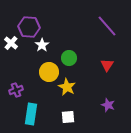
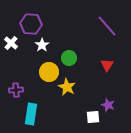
purple hexagon: moved 2 px right, 3 px up
purple cross: rotated 16 degrees clockwise
white square: moved 25 px right
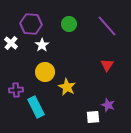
green circle: moved 34 px up
yellow circle: moved 4 px left
cyan rectangle: moved 5 px right, 7 px up; rotated 35 degrees counterclockwise
